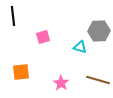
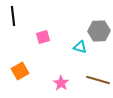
orange square: moved 1 px left, 1 px up; rotated 24 degrees counterclockwise
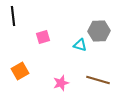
cyan triangle: moved 2 px up
pink star: rotated 21 degrees clockwise
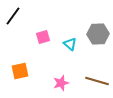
black line: rotated 42 degrees clockwise
gray hexagon: moved 1 px left, 3 px down
cyan triangle: moved 10 px left, 1 px up; rotated 24 degrees clockwise
orange square: rotated 18 degrees clockwise
brown line: moved 1 px left, 1 px down
